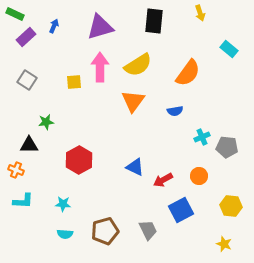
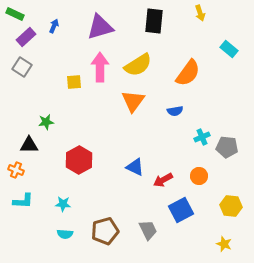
gray square: moved 5 px left, 13 px up
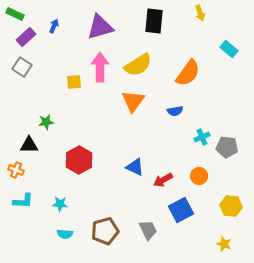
cyan star: moved 3 px left
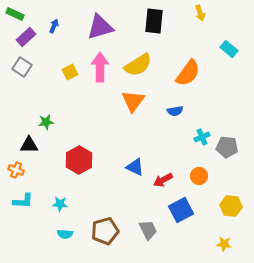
yellow square: moved 4 px left, 10 px up; rotated 21 degrees counterclockwise
yellow star: rotated 14 degrees counterclockwise
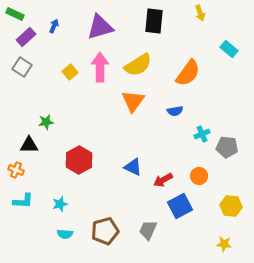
yellow square: rotated 14 degrees counterclockwise
cyan cross: moved 3 px up
blue triangle: moved 2 px left
cyan star: rotated 21 degrees counterclockwise
blue square: moved 1 px left, 4 px up
gray trapezoid: rotated 130 degrees counterclockwise
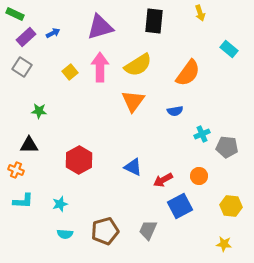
blue arrow: moved 1 px left, 7 px down; rotated 40 degrees clockwise
green star: moved 7 px left, 11 px up; rotated 14 degrees clockwise
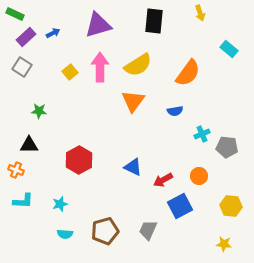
purple triangle: moved 2 px left, 2 px up
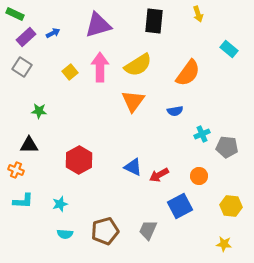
yellow arrow: moved 2 px left, 1 px down
red arrow: moved 4 px left, 5 px up
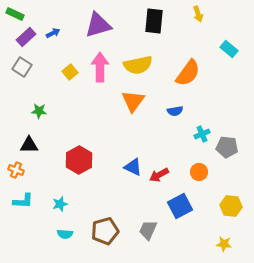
yellow semicircle: rotated 20 degrees clockwise
orange circle: moved 4 px up
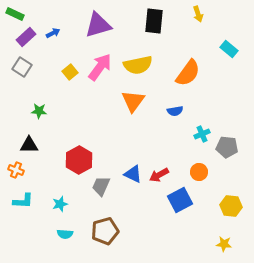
pink arrow: rotated 36 degrees clockwise
blue triangle: moved 7 px down
blue square: moved 6 px up
gray trapezoid: moved 47 px left, 44 px up
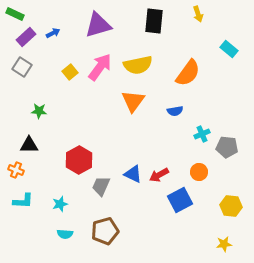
yellow star: rotated 14 degrees counterclockwise
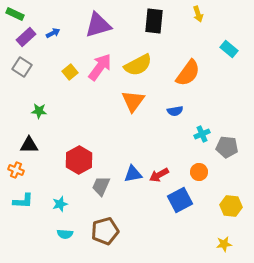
yellow semicircle: rotated 16 degrees counterclockwise
blue triangle: rotated 36 degrees counterclockwise
